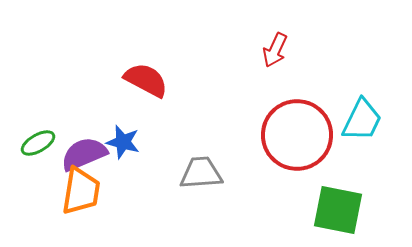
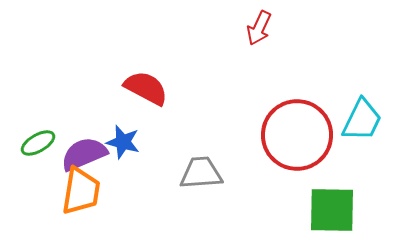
red arrow: moved 16 px left, 22 px up
red semicircle: moved 8 px down
green square: moved 6 px left; rotated 10 degrees counterclockwise
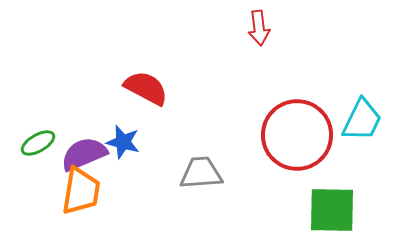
red arrow: rotated 32 degrees counterclockwise
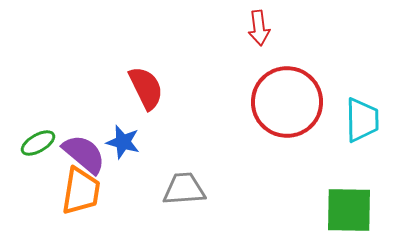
red semicircle: rotated 36 degrees clockwise
cyan trapezoid: rotated 27 degrees counterclockwise
red circle: moved 10 px left, 33 px up
purple semicircle: rotated 63 degrees clockwise
gray trapezoid: moved 17 px left, 16 px down
green square: moved 17 px right
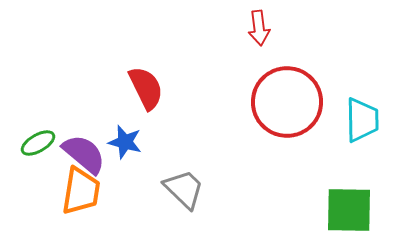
blue star: moved 2 px right
gray trapezoid: rotated 48 degrees clockwise
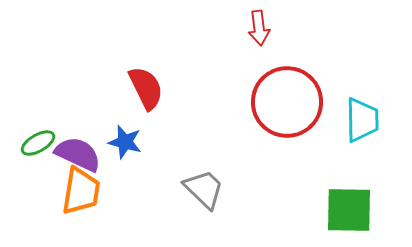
purple semicircle: moved 6 px left; rotated 15 degrees counterclockwise
gray trapezoid: moved 20 px right
